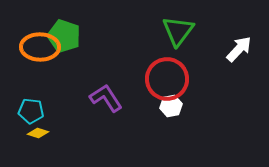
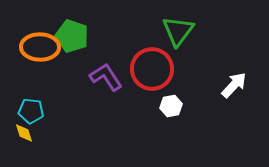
green pentagon: moved 8 px right
white arrow: moved 5 px left, 36 px down
red circle: moved 15 px left, 10 px up
purple L-shape: moved 21 px up
yellow diamond: moved 14 px left; rotated 55 degrees clockwise
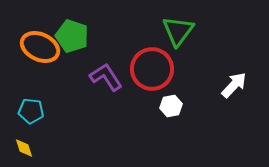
orange ellipse: rotated 24 degrees clockwise
yellow diamond: moved 15 px down
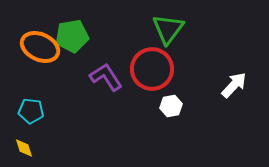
green triangle: moved 10 px left, 2 px up
green pentagon: rotated 28 degrees counterclockwise
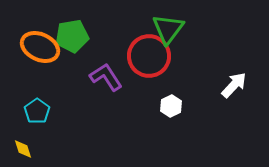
red circle: moved 3 px left, 13 px up
white hexagon: rotated 15 degrees counterclockwise
cyan pentagon: moved 6 px right; rotated 30 degrees clockwise
yellow diamond: moved 1 px left, 1 px down
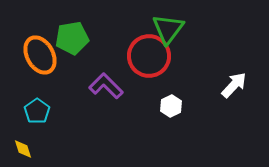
green pentagon: moved 2 px down
orange ellipse: moved 8 px down; rotated 36 degrees clockwise
purple L-shape: moved 9 px down; rotated 12 degrees counterclockwise
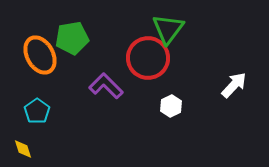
red circle: moved 1 px left, 2 px down
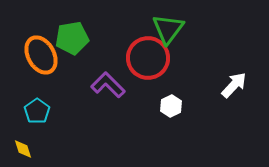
orange ellipse: moved 1 px right
purple L-shape: moved 2 px right, 1 px up
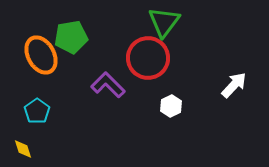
green triangle: moved 4 px left, 7 px up
green pentagon: moved 1 px left, 1 px up
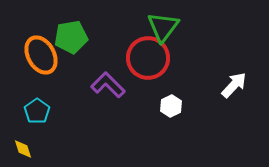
green triangle: moved 1 px left, 5 px down
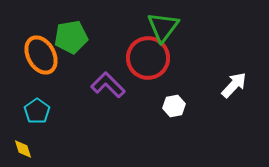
white hexagon: moved 3 px right; rotated 15 degrees clockwise
